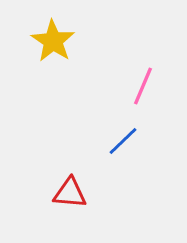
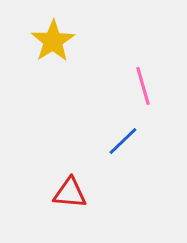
yellow star: rotated 6 degrees clockwise
pink line: rotated 39 degrees counterclockwise
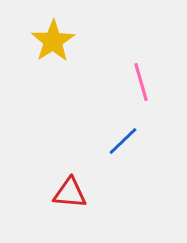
pink line: moved 2 px left, 4 px up
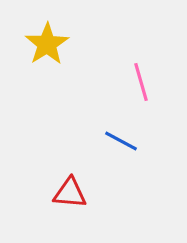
yellow star: moved 6 px left, 3 px down
blue line: moved 2 px left; rotated 72 degrees clockwise
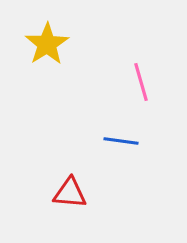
blue line: rotated 20 degrees counterclockwise
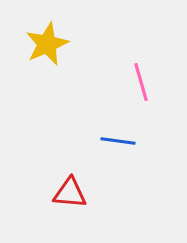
yellow star: rotated 9 degrees clockwise
blue line: moved 3 px left
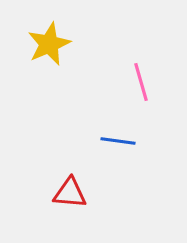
yellow star: moved 2 px right
